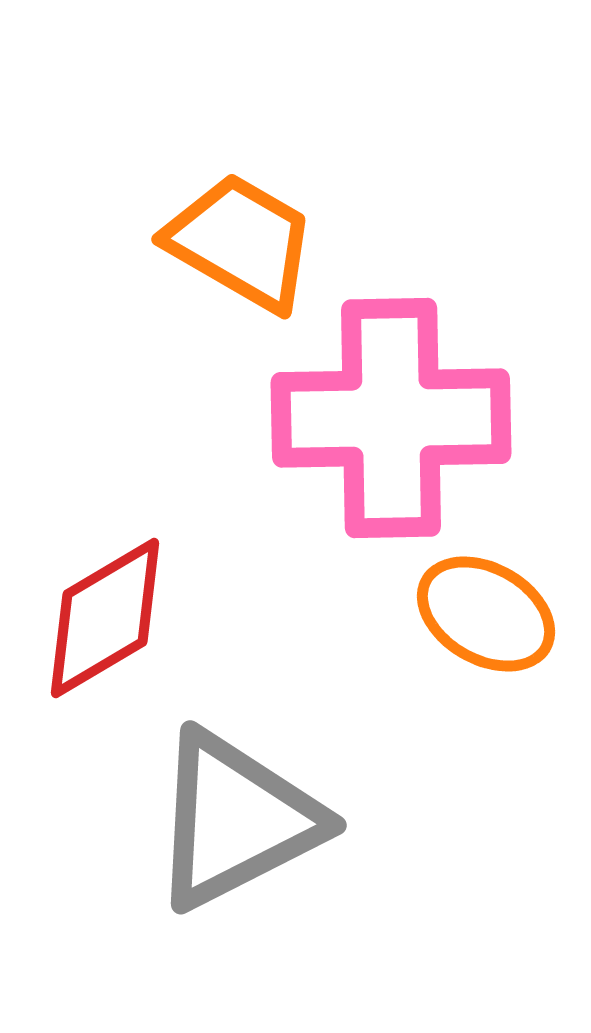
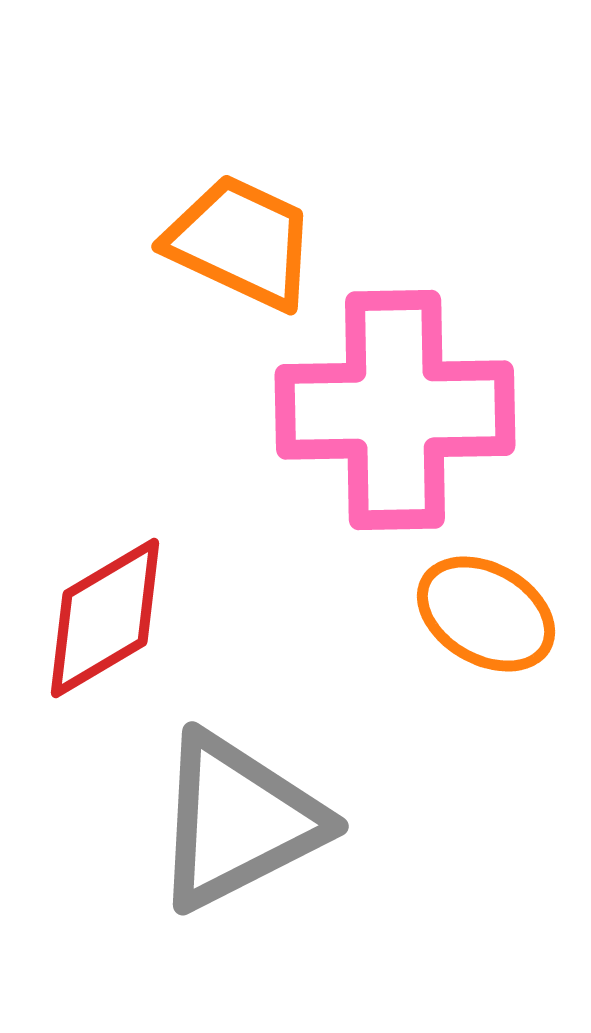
orange trapezoid: rotated 5 degrees counterclockwise
pink cross: moved 4 px right, 8 px up
gray triangle: moved 2 px right, 1 px down
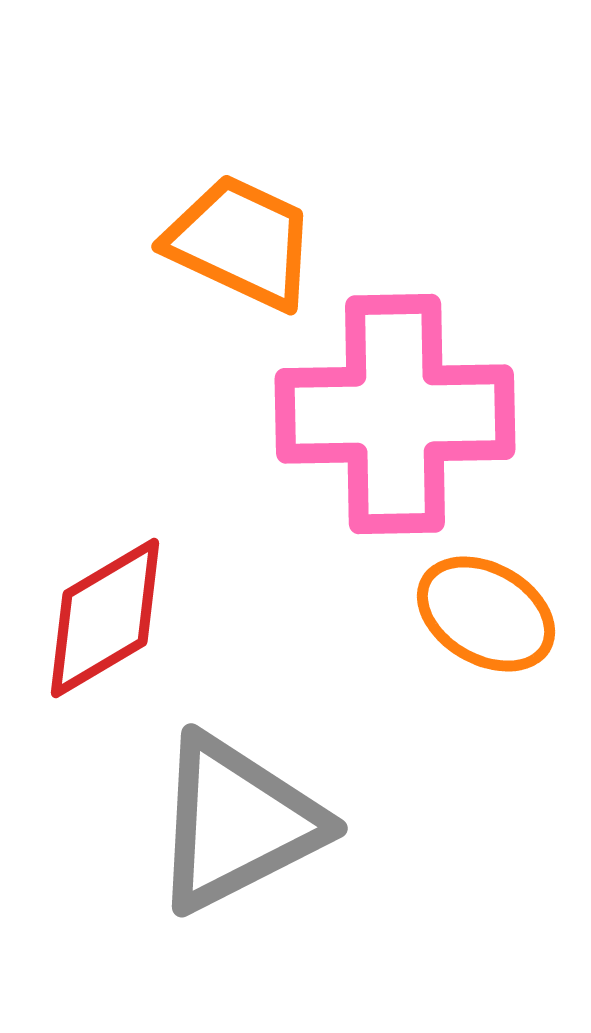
pink cross: moved 4 px down
gray triangle: moved 1 px left, 2 px down
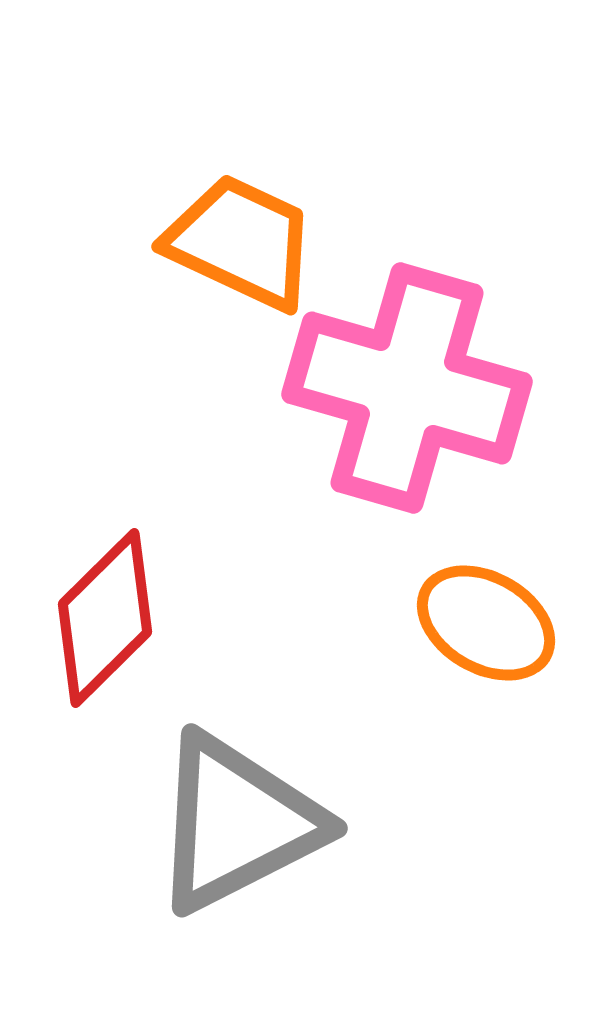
pink cross: moved 12 px right, 26 px up; rotated 17 degrees clockwise
orange ellipse: moved 9 px down
red diamond: rotated 14 degrees counterclockwise
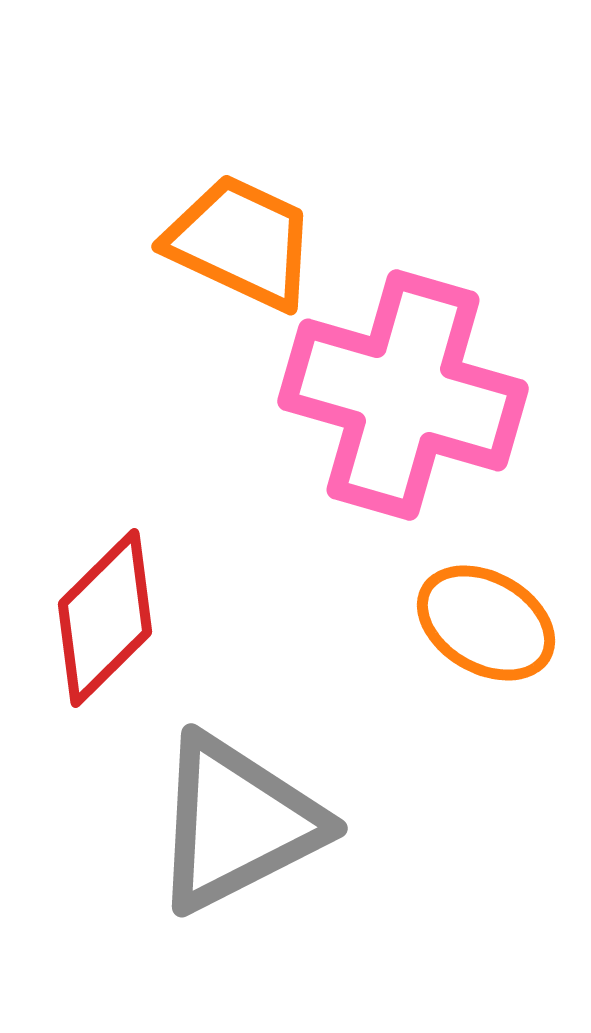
pink cross: moved 4 px left, 7 px down
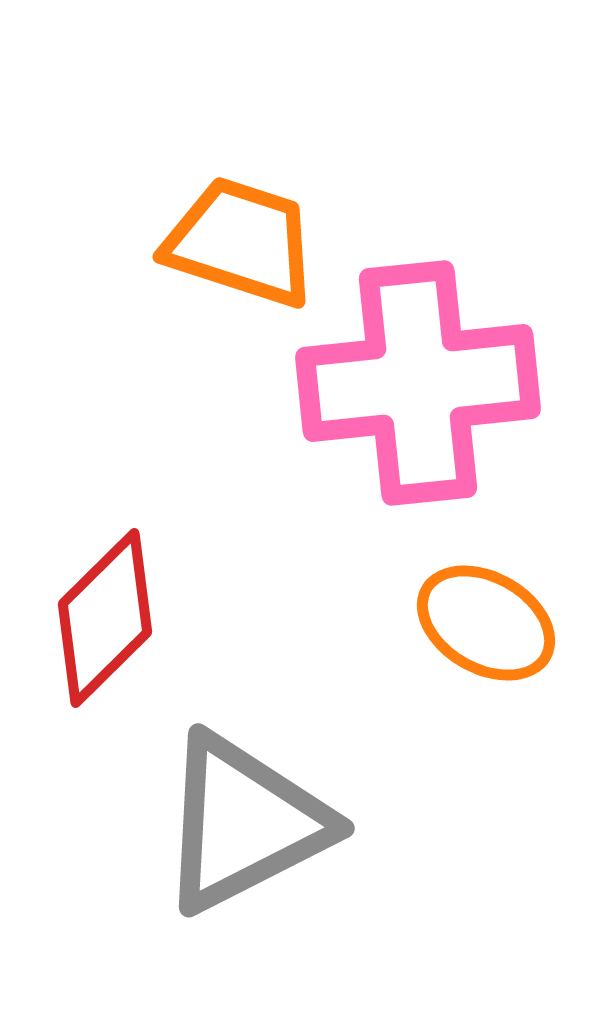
orange trapezoid: rotated 7 degrees counterclockwise
pink cross: moved 15 px right, 12 px up; rotated 22 degrees counterclockwise
gray triangle: moved 7 px right
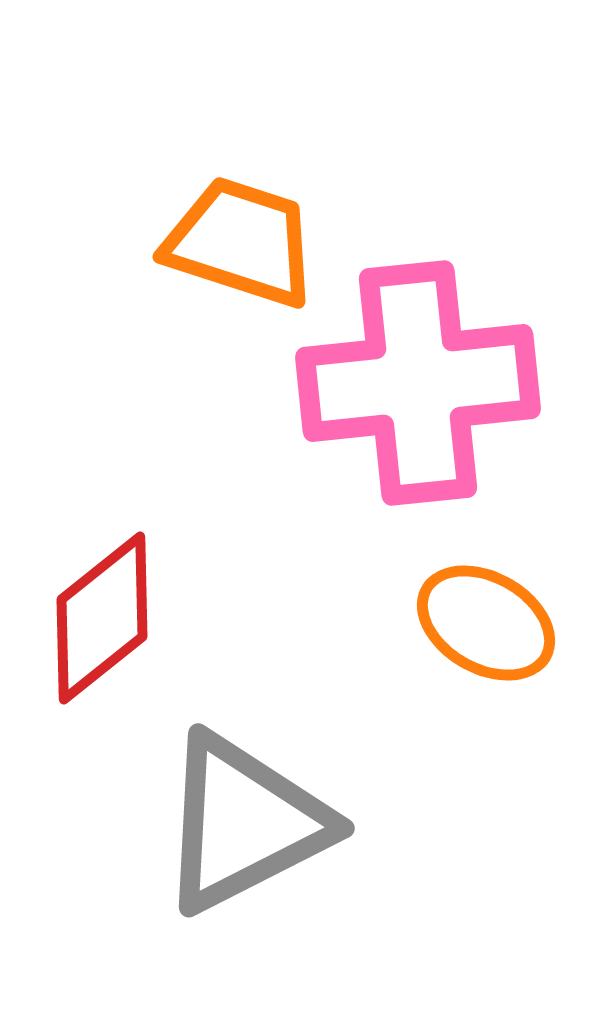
red diamond: moved 3 px left; rotated 6 degrees clockwise
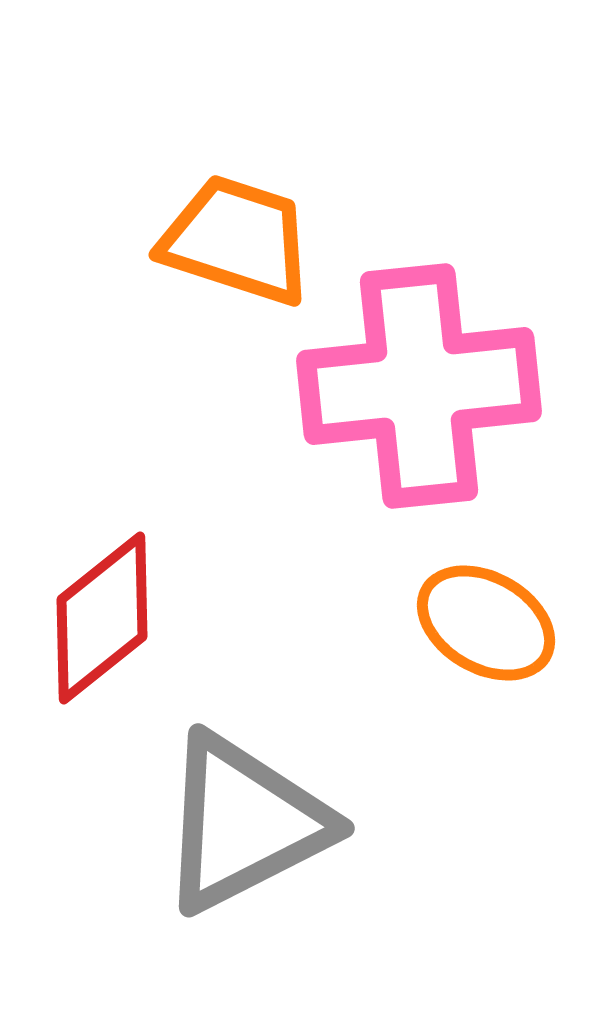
orange trapezoid: moved 4 px left, 2 px up
pink cross: moved 1 px right, 3 px down
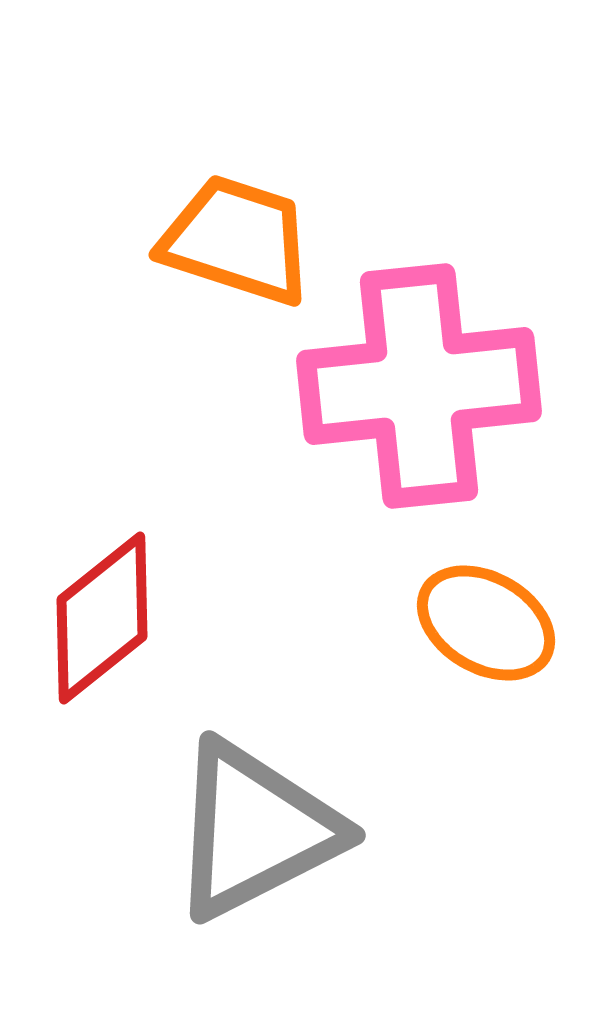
gray triangle: moved 11 px right, 7 px down
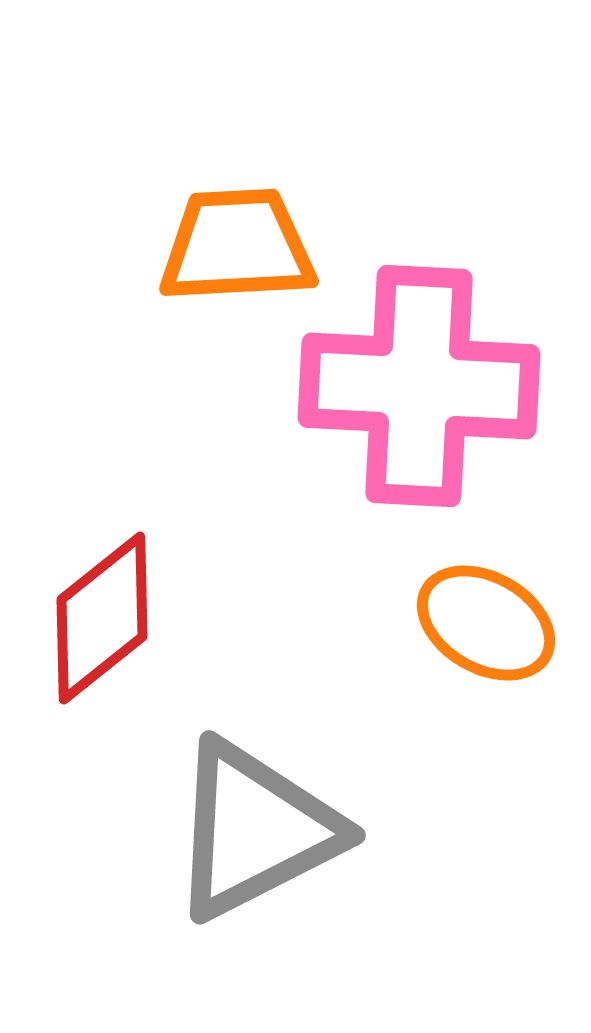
orange trapezoid: moved 6 px down; rotated 21 degrees counterclockwise
pink cross: rotated 9 degrees clockwise
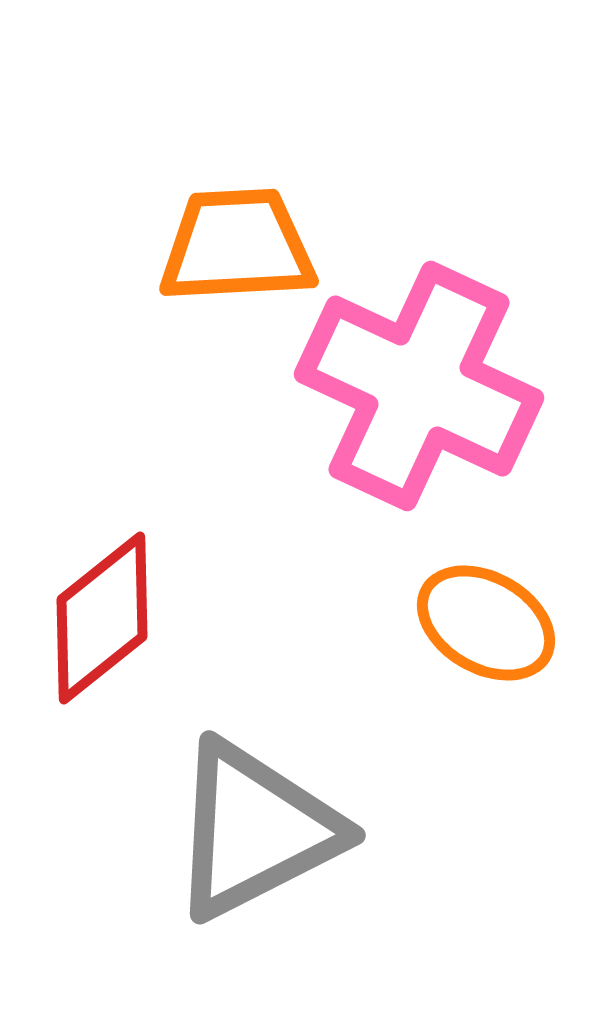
pink cross: rotated 22 degrees clockwise
